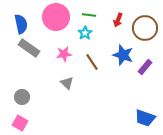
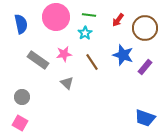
red arrow: rotated 16 degrees clockwise
gray rectangle: moved 9 px right, 12 px down
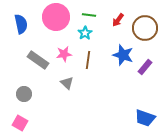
brown line: moved 4 px left, 2 px up; rotated 42 degrees clockwise
gray circle: moved 2 px right, 3 px up
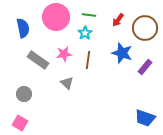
blue semicircle: moved 2 px right, 4 px down
blue star: moved 1 px left, 2 px up
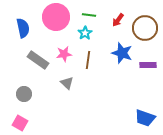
purple rectangle: moved 3 px right, 2 px up; rotated 49 degrees clockwise
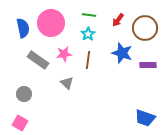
pink circle: moved 5 px left, 6 px down
cyan star: moved 3 px right, 1 px down
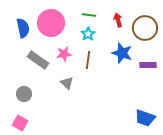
red arrow: rotated 128 degrees clockwise
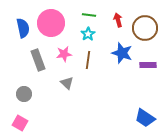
gray rectangle: rotated 35 degrees clockwise
blue trapezoid: rotated 15 degrees clockwise
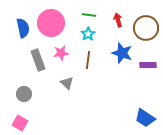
brown circle: moved 1 px right
pink star: moved 3 px left, 1 px up
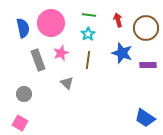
pink star: rotated 14 degrees counterclockwise
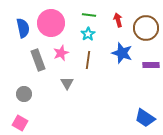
purple rectangle: moved 3 px right
gray triangle: rotated 16 degrees clockwise
